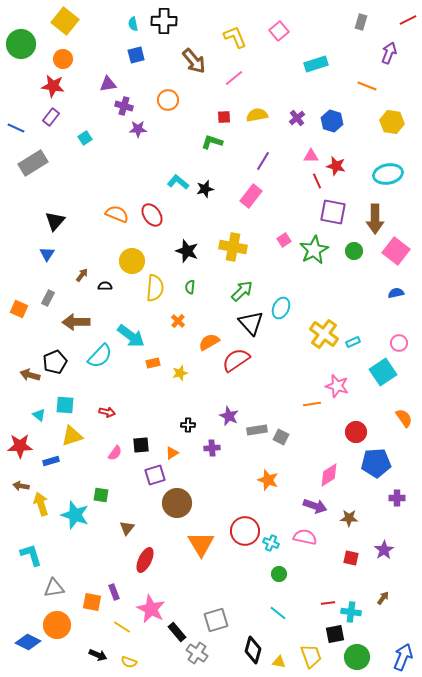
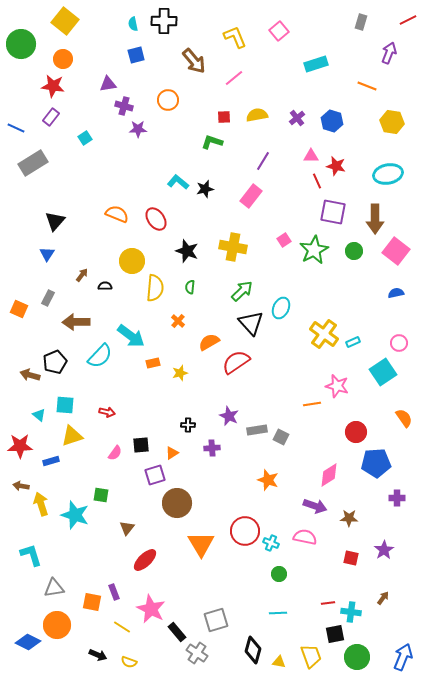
red ellipse at (152, 215): moved 4 px right, 4 px down
red semicircle at (236, 360): moved 2 px down
red ellipse at (145, 560): rotated 20 degrees clockwise
cyan line at (278, 613): rotated 42 degrees counterclockwise
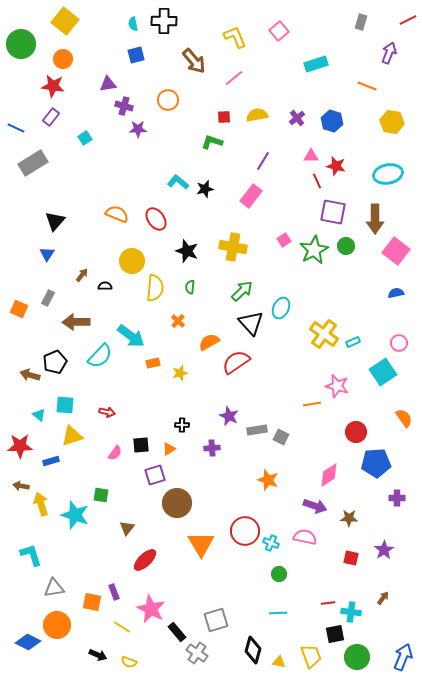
green circle at (354, 251): moved 8 px left, 5 px up
black cross at (188, 425): moved 6 px left
orange triangle at (172, 453): moved 3 px left, 4 px up
